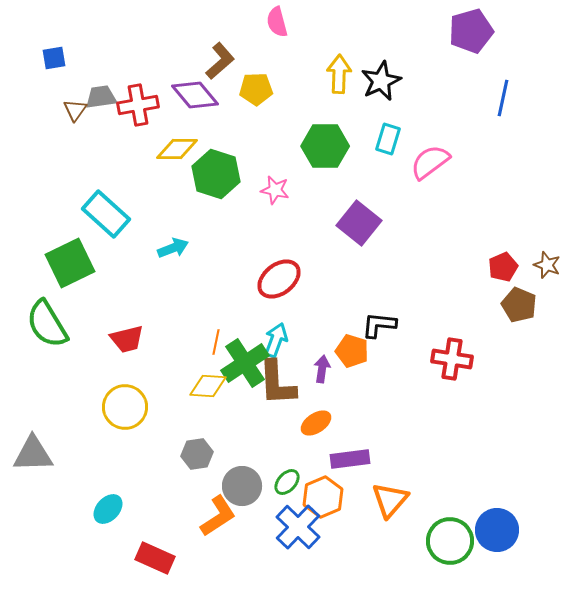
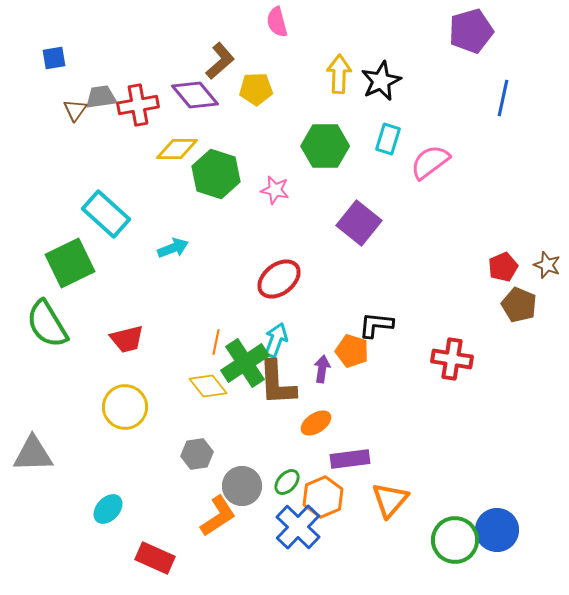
black L-shape at (379, 325): moved 3 px left
yellow diamond at (208, 386): rotated 48 degrees clockwise
green circle at (450, 541): moved 5 px right, 1 px up
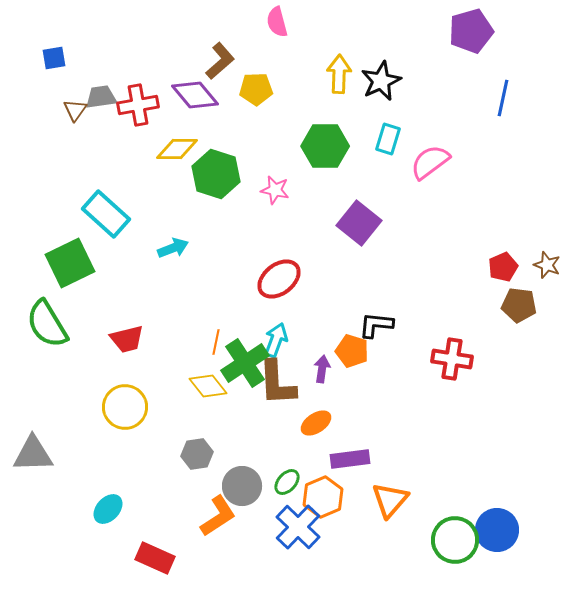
brown pentagon at (519, 305): rotated 16 degrees counterclockwise
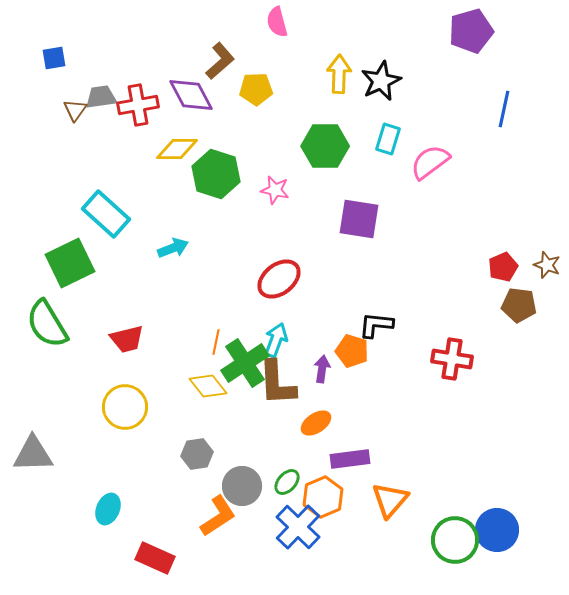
purple diamond at (195, 95): moved 4 px left; rotated 12 degrees clockwise
blue line at (503, 98): moved 1 px right, 11 px down
purple square at (359, 223): moved 4 px up; rotated 30 degrees counterclockwise
cyan ellipse at (108, 509): rotated 20 degrees counterclockwise
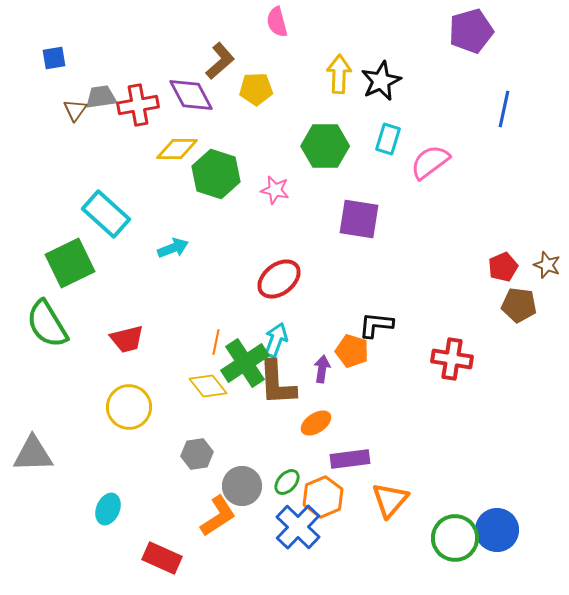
yellow circle at (125, 407): moved 4 px right
green circle at (455, 540): moved 2 px up
red rectangle at (155, 558): moved 7 px right
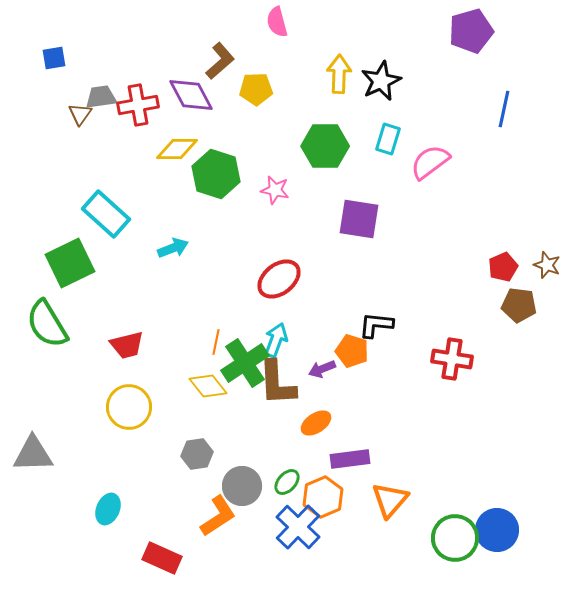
brown triangle at (75, 110): moved 5 px right, 4 px down
red trapezoid at (127, 339): moved 6 px down
purple arrow at (322, 369): rotated 120 degrees counterclockwise
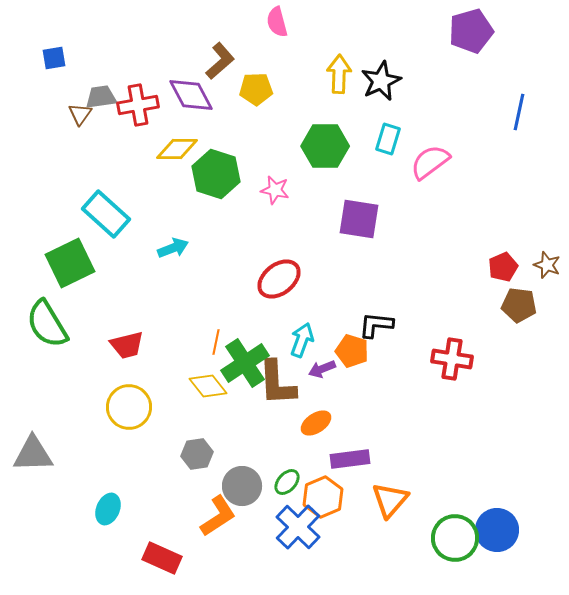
blue line at (504, 109): moved 15 px right, 3 px down
cyan arrow at (276, 340): moved 26 px right
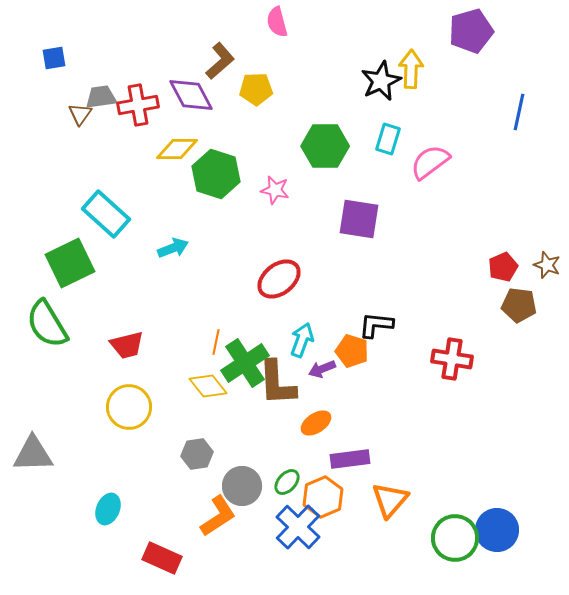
yellow arrow at (339, 74): moved 72 px right, 5 px up
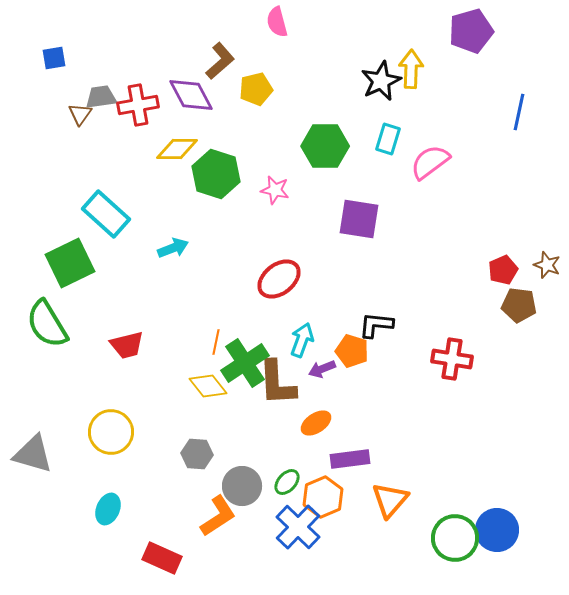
yellow pentagon at (256, 89): rotated 12 degrees counterclockwise
red pentagon at (503, 267): moved 3 px down
yellow circle at (129, 407): moved 18 px left, 25 px down
gray triangle at (33, 454): rotated 18 degrees clockwise
gray hexagon at (197, 454): rotated 12 degrees clockwise
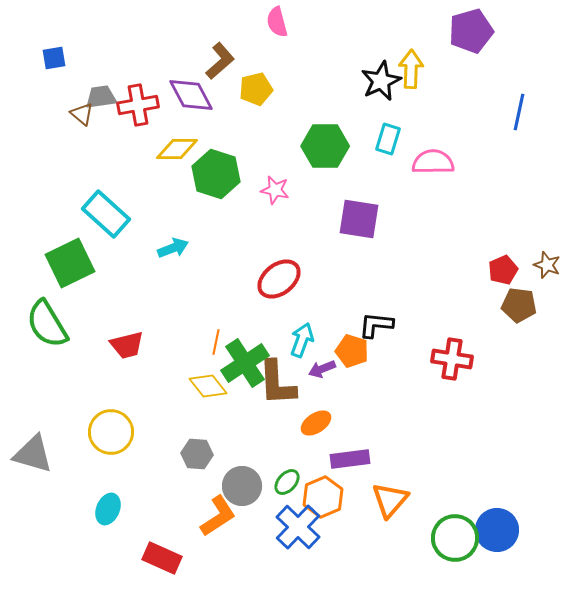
brown triangle at (80, 114): moved 2 px right; rotated 25 degrees counterclockwise
pink semicircle at (430, 162): moved 3 px right; rotated 36 degrees clockwise
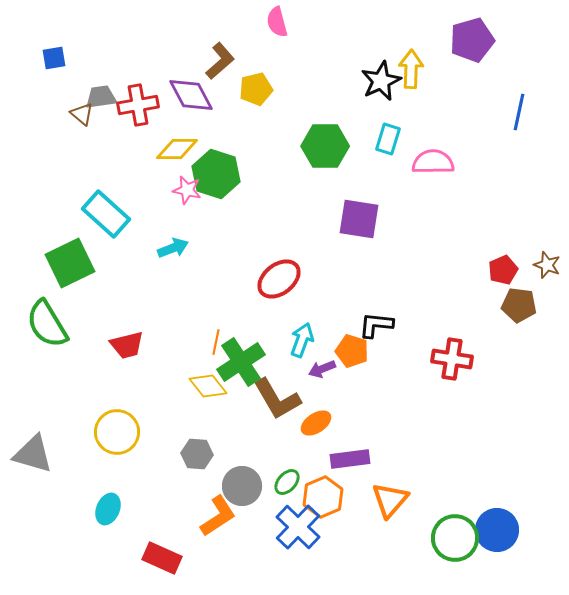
purple pentagon at (471, 31): moved 1 px right, 9 px down
pink star at (275, 190): moved 88 px left
green cross at (245, 363): moved 4 px left, 1 px up
brown L-shape at (277, 383): moved 16 px down; rotated 27 degrees counterclockwise
yellow circle at (111, 432): moved 6 px right
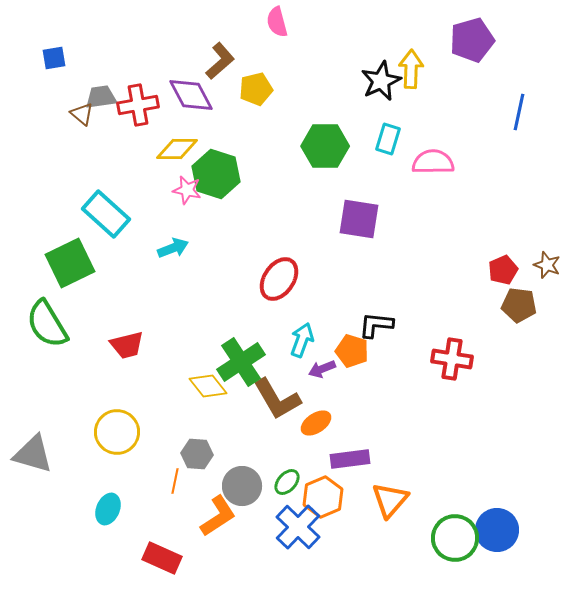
red ellipse at (279, 279): rotated 18 degrees counterclockwise
orange line at (216, 342): moved 41 px left, 139 px down
